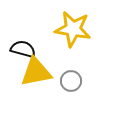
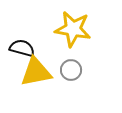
black semicircle: moved 1 px left, 1 px up
gray circle: moved 11 px up
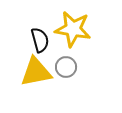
black semicircle: moved 18 px right, 8 px up; rotated 60 degrees clockwise
gray circle: moved 5 px left, 3 px up
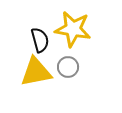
gray circle: moved 2 px right
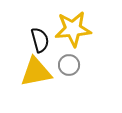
yellow star: rotated 15 degrees counterclockwise
gray circle: moved 1 px right, 2 px up
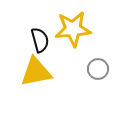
gray circle: moved 29 px right, 4 px down
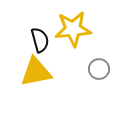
gray circle: moved 1 px right
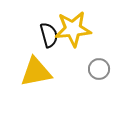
black semicircle: moved 9 px right, 5 px up
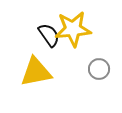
black semicircle: rotated 20 degrees counterclockwise
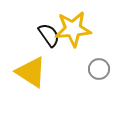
yellow triangle: moved 5 px left; rotated 44 degrees clockwise
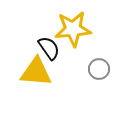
black semicircle: moved 13 px down
yellow triangle: moved 5 px right; rotated 28 degrees counterclockwise
